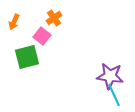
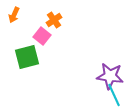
orange cross: moved 2 px down
orange arrow: moved 7 px up
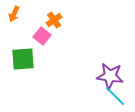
orange arrow: moved 1 px up
green square: moved 4 px left, 2 px down; rotated 10 degrees clockwise
cyan line: moved 1 px right, 1 px down; rotated 20 degrees counterclockwise
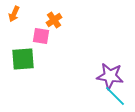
pink square: moved 1 px left; rotated 30 degrees counterclockwise
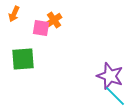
pink square: moved 8 px up
purple star: rotated 12 degrees clockwise
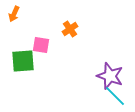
orange cross: moved 16 px right, 9 px down
pink square: moved 17 px down
green square: moved 2 px down
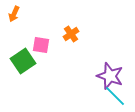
orange cross: moved 1 px right, 5 px down
green square: rotated 30 degrees counterclockwise
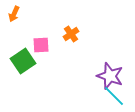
pink square: rotated 12 degrees counterclockwise
cyan line: moved 1 px left
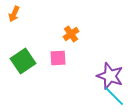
pink square: moved 17 px right, 13 px down
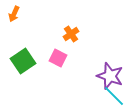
pink square: rotated 30 degrees clockwise
